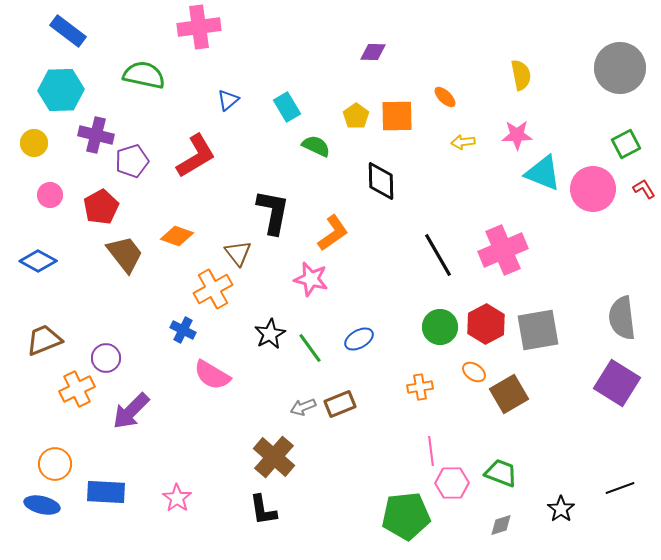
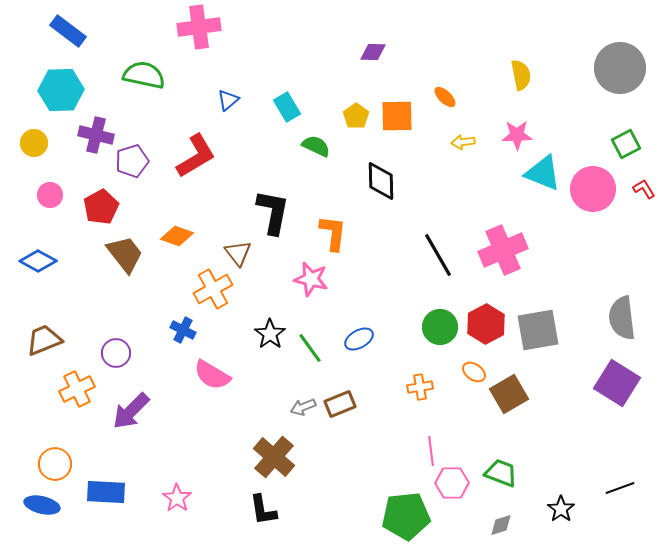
orange L-shape at (333, 233): rotated 48 degrees counterclockwise
black star at (270, 334): rotated 8 degrees counterclockwise
purple circle at (106, 358): moved 10 px right, 5 px up
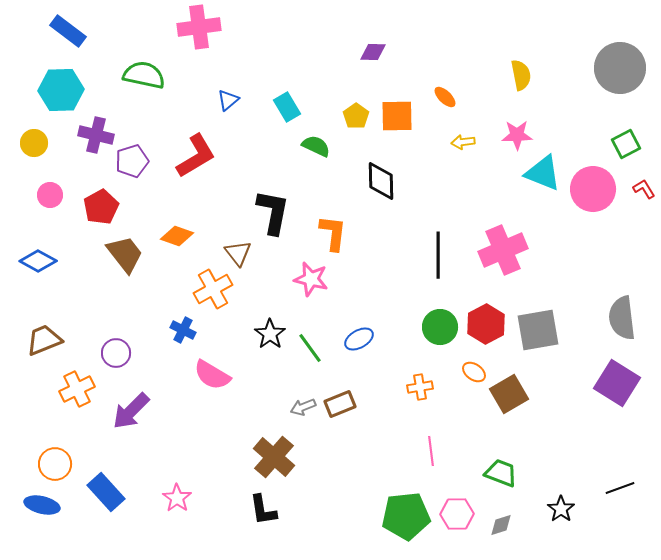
black line at (438, 255): rotated 30 degrees clockwise
pink hexagon at (452, 483): moved 5 px right, 31 px down
blue rectangle at (106, 492): rotated 45 degrees clockwise
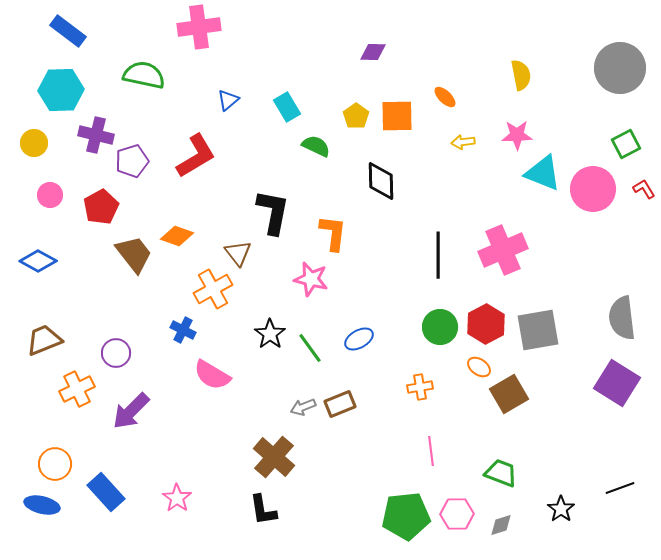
brown trapezoid at (125, 254): moved 9 px right
orange ellipse at (474, 372): moved 5 px right, 5 px up
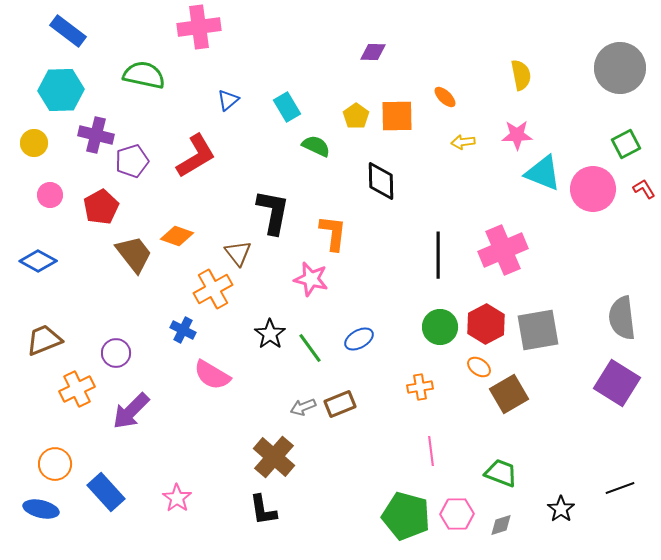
blue ellipse at (42, 505): moved 1 px left, 4 px down
green pentagon at (406, 516): rotated 21 degrees clockwise
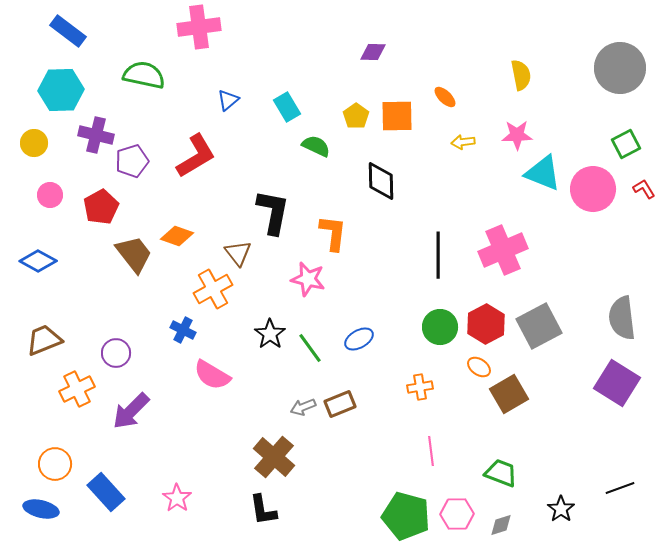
pink star at (311, 279): moved 3 px left
gray square at (538, 330): moved 1 px right, 4 px up; rotated 18 degrees counterclockwise
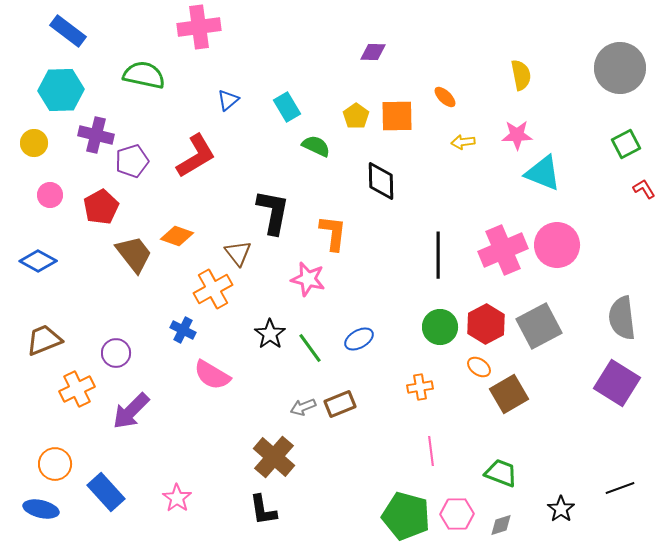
pink circle at (593, 189): moved 36 px left, 56 px down
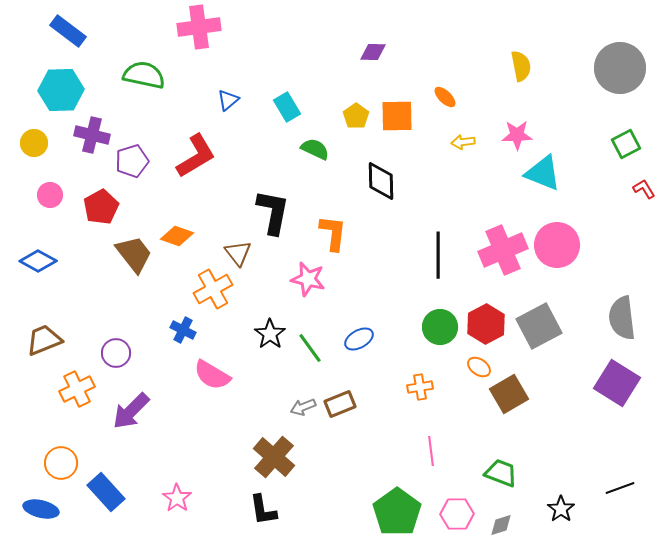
yellow semicircle at (521, 75): moved 9 px up
purple cross at (96, 135): moved 4 px left
green semicircle at (316, 146): moved 1 px left, 3 px down
orange circle at (55, 464): moved 6 px right, 1 px up
green pentagon at (406, 516): moved 9 px left, 4 px up; rotated 21 degrees clockwise
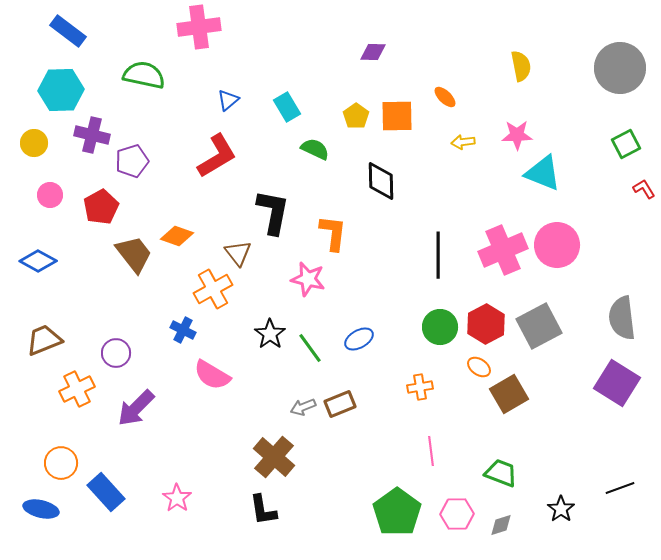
red L-shape at (196, 156): moved 21 px right
purple arrow at (131, 411): moved 5 px right, 3 px up
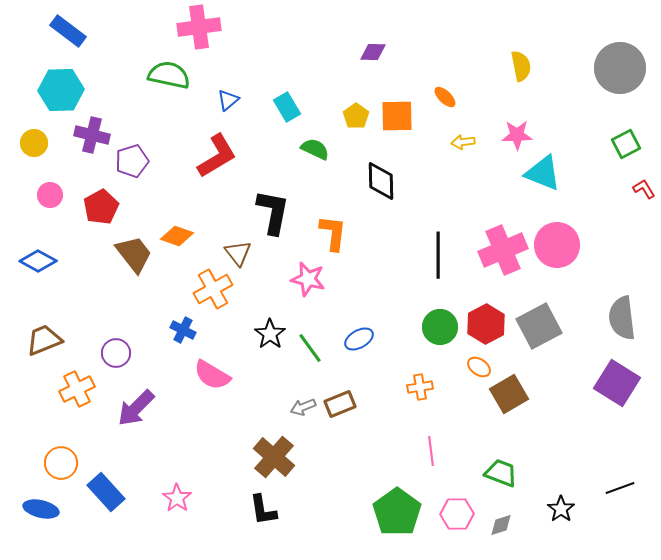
green semicircle at (144, 75): moved 25 px right
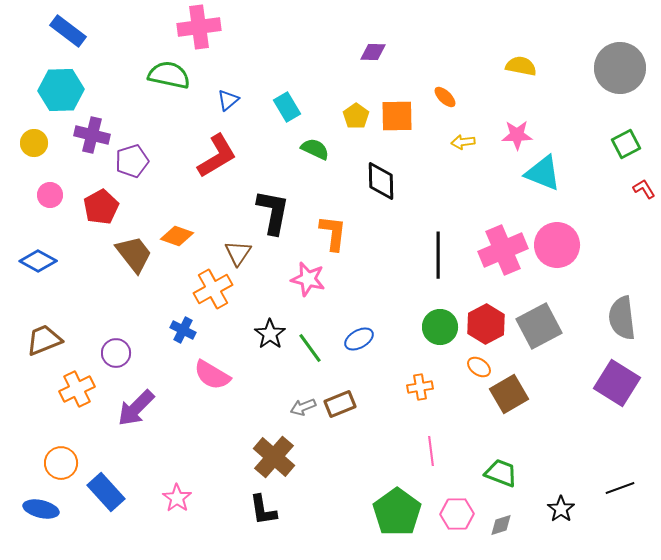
yellow semicircle at (521, 66): rotated 68 degrees counterclockwise
brown triangle at (238, 253): rotated 12 degrees clockwise
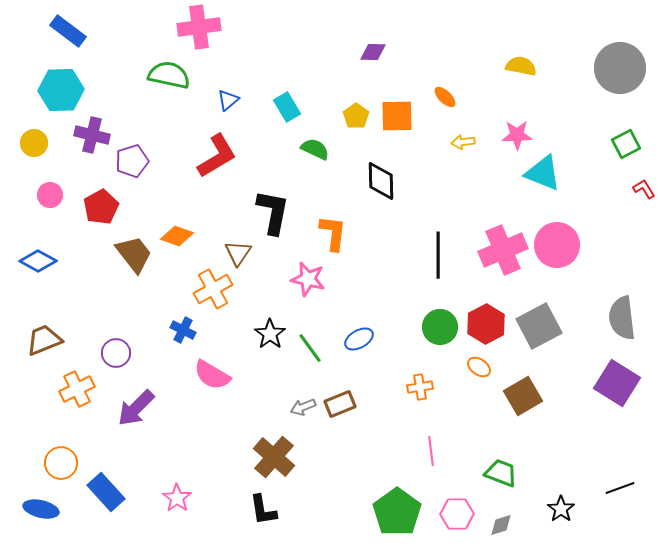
brown square at (509, 394): moved 14 px right, 2 px down
